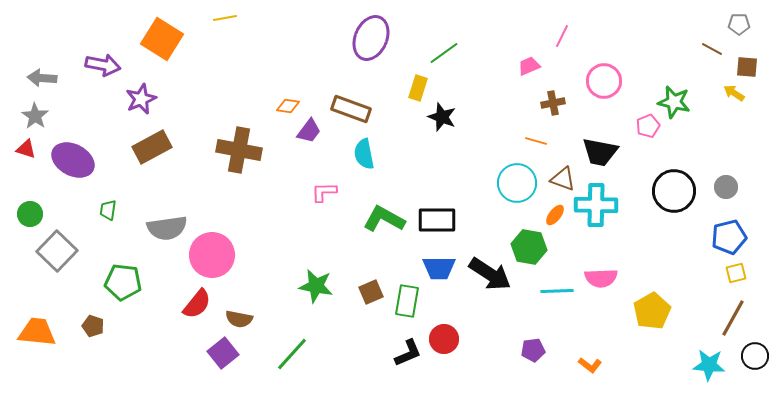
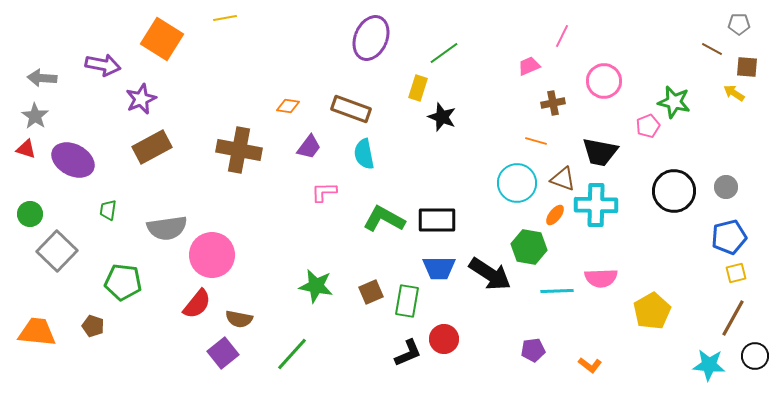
purple trapezoid at (309, 131): moved 16 px down
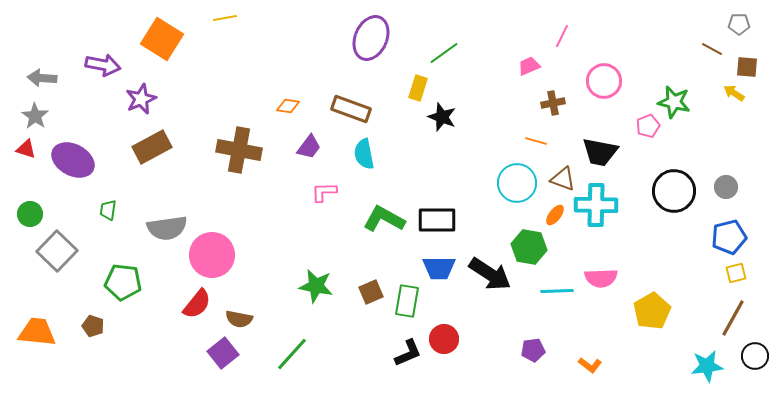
cyan star at (709, 365): moved 2 px left, 1 px down; rotated 12 degrees counterclockwise
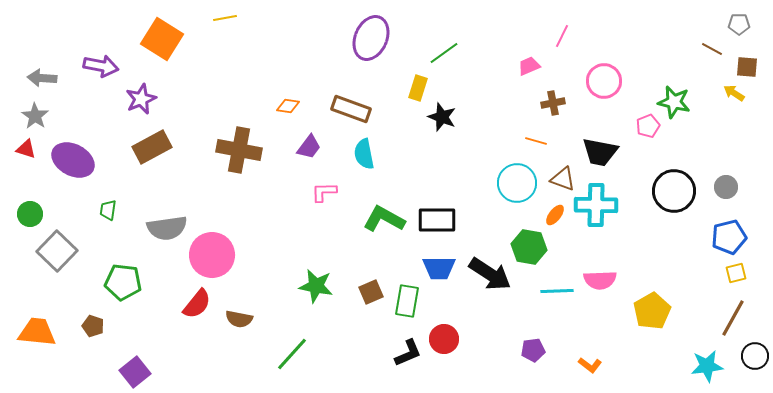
purple arrow at (103, 65): moved 2 px left, 1 px down
pink semicircle at (601, 278): moved 1 px left, 2 px down
purple square at (223, 353): moved 88 px left, 19 px down
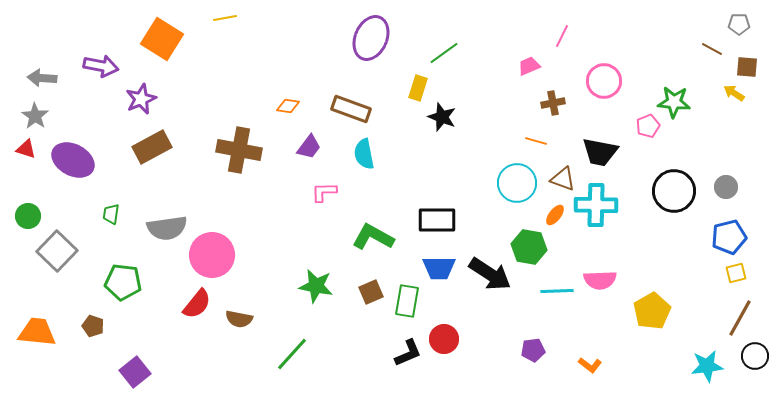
green star at (674, 102): rotated 8 degrees counterclockwise
green trapezoid at (108, 210): moved 3 px right, 4 px down
green circle at (30, 214): moved 2 px left, 2 px down
green L-shape at (384, 219): moved 11 px left, 18 px down
brown line at (733, 318): moved 7 px right
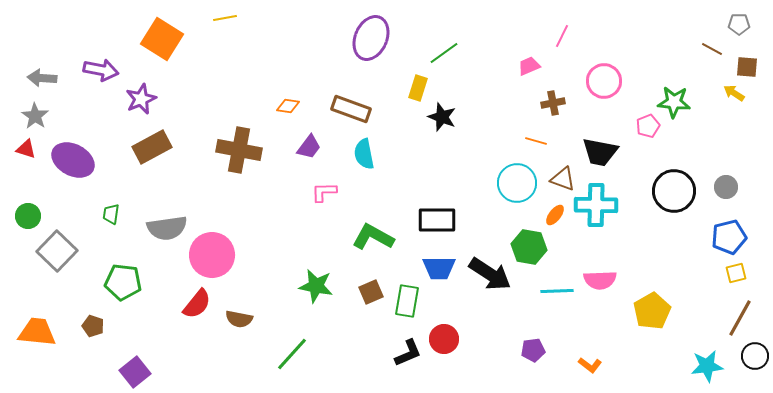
purple arrow at (101, 66): moved 4 px down
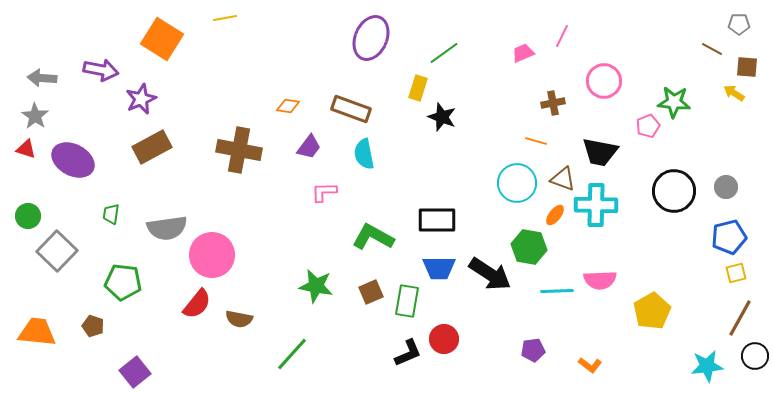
pink trapezoid at (529, 66): moved 6 px left, 13 px up
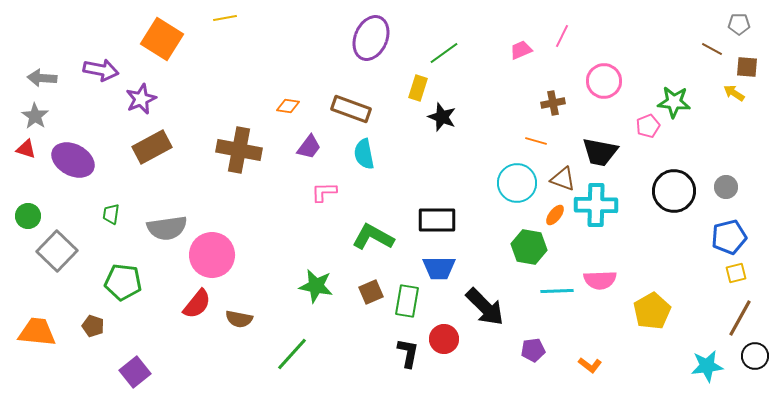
pink trapezoid at (523, 53): moved 2 px left, 3 px up
black arrow at (490, 274): moved 5 px left, 33 px down; rotated 12 degrees clockwise
black L-shape at (408, 353): rotated 56 degrees counterclockwise
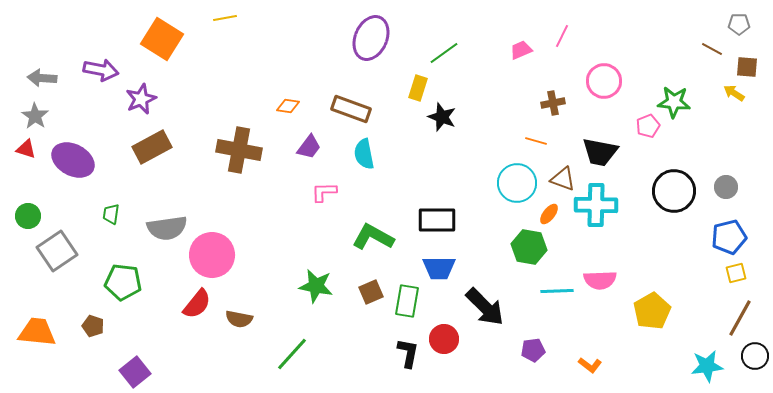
orange ellipse at (555, 215): moved 6 px left, 1 px up
gray square at (57, 251): rotated 12 degrees clockwise
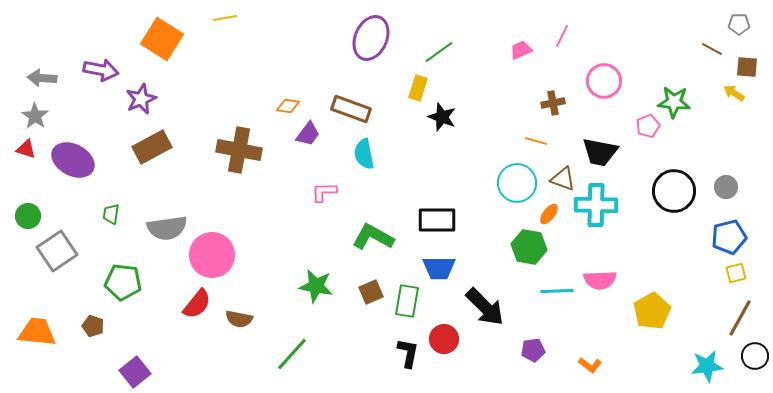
green line at (444, 53): moved 5 px left, 1 px up
purple trapezoid at (309, 147): moved 1 px left, 13 px up
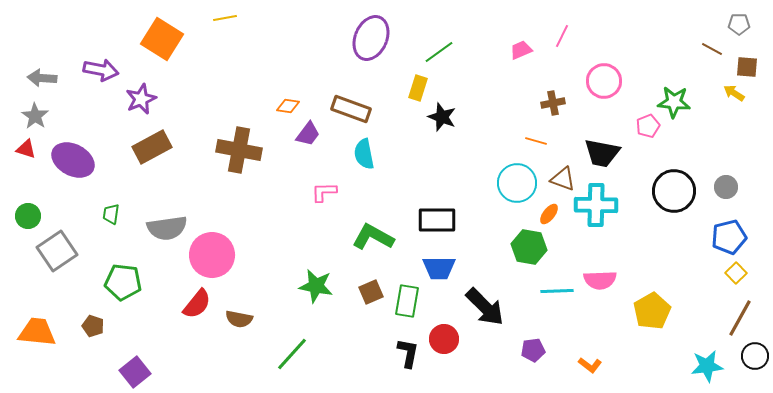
black trapezoid at (600, 152): moved 2 px right, 1 px down
yellow square at (736, 273): rotated 30 degrees counterclockwise
